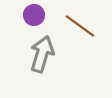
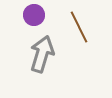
brown line: moved 1 px left, 1 px down; rotated 28 degrees clockwise
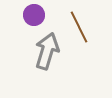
gray arrow: moved 5 px right, 3 px up
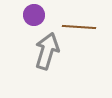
brown line: rotated 60 degrees counterclockwise
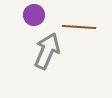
gray arrow: rotated 6 degrees clockwise
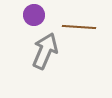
gray arrow: moved 2 px left
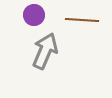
brown line: moved 3 px right, 7 px up
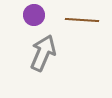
gray arrow: moved 2 px left, 2 px down
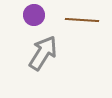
gray arrow: rotated 9 degrees clockwise
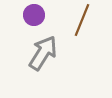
brown line: rotated 72 degrees counterclockwise
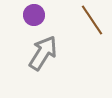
brown line: moved 10 px right; rotated 56 degrees counterclockwise
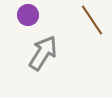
purple circle: moved 6 px left
